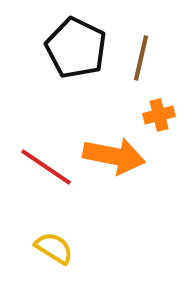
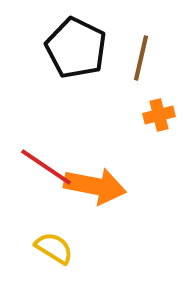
orange arrow: moved 19 px left, 30 px down
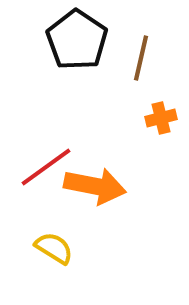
black pentagon: moved 1 px right, 8 px up; rotated 8 degrees clockwise
orange cross: moved 2 px right, 3 px down
red line: rotated 70 degrees counterclockwise
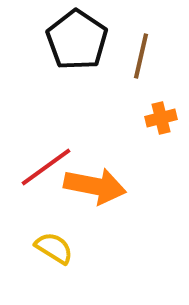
brown line: moved 2 px up
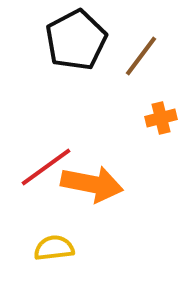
black pentagon: moved 1 px left; rotated 10 degrees clockwise
brown line: rotated 24 degrees clockwise
orange arrow: moved 3 px left, 2 px up
yellow semicircle: rotated 39 degrees counterclockwise
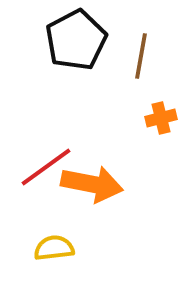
brown line: rotated 27 degrees counterclockwise
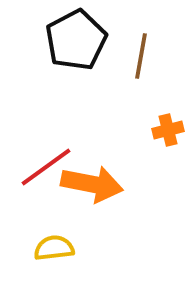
orange cross: moved 7 px right, 12 px down
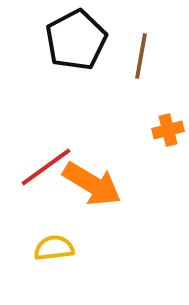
orange arrow: rotated 20 degrees clockwise
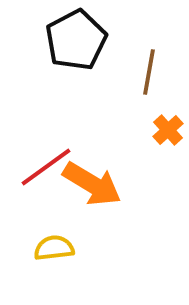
brown line: moved 8 px right, 16 px down
orange cross: rotated 28 degrees counterclockwise
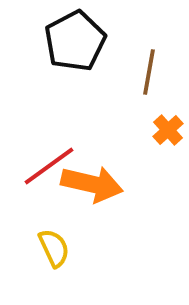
black pentagon: moved 1 px left, 1 px down
red line: moved 3 px right, 1 px up
orange arrow: rotated 18 degrees counterclockwise
yellow semicircle: rotated 72 degrees clockwise
